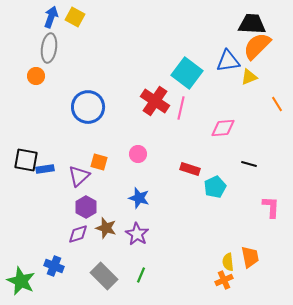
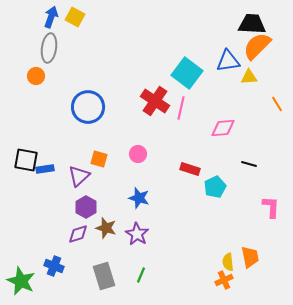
yellow triangle: rotated 18 degrees clockwise
orange square: moved 3 px up
gray rectangle: rotated 28 degrees clockwise
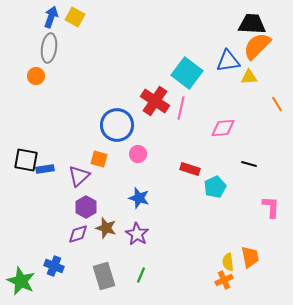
blue circle: moved 29 px right, 18 px down
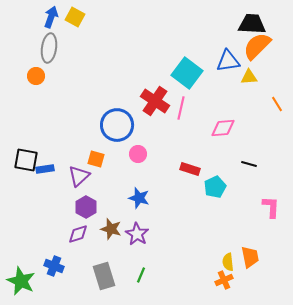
orange square: moved 3 px left
brown star: moved 5 px right, 1 px down
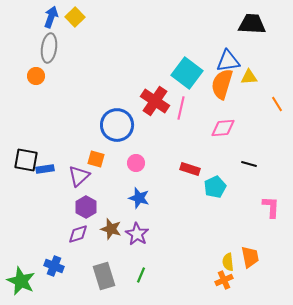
yellow square: rotated 18 degrees clockwise
orange semicircle: moved 35 px left, 38 px down; rotated 28 degrees counterclockwise
pink circle: moved 2 px left, 9 px down
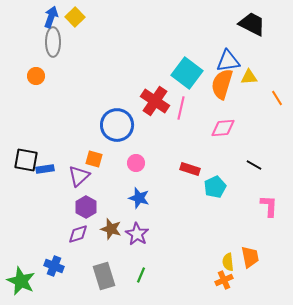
black trapezoid: rotated 24 degrees clockwise
gray ellipse: moved 4 px right, 6 px up; rotated 8 degrees counterclockwise
orange line: moved 6 px up
orange square: moved 2 px left
black line: moved 5 px right, 1 px down; rotated 14 degrees clockwise
pink L-shape: moved 2 px left, 1 px up
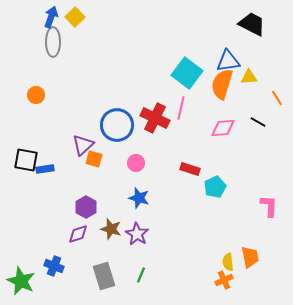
orange circle: moved 19 px down
red cross: moved 17 px down; rotated 8 degrees counterclockwise
black line: moved 4 px right, 43 px up
purple triangle: moved 4 px right, 31 px up
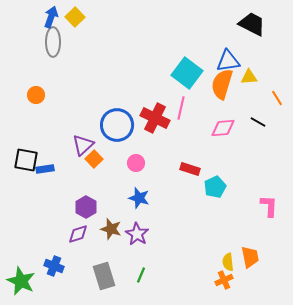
orange square: rotated 30 degrees clockwise
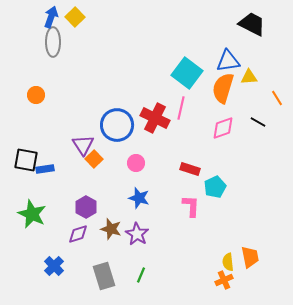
orange semicircle: moved 1 px right, 4 px down
pink diamond: rotated 15 degrees counterclockwise
purple triangle: rotated 20 degrees counterclockwise
pink L-shape: moved 78 px left
blue cross: rotated 24 degrees clockwise
green star: moved 11 px right, 67 px up
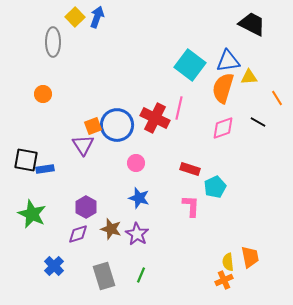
blue arrow: moved 46 px right
cyan square: moved 3 px right, 8 px up
orange circle: moved 7 px right, 1 px up
pink line: moved 2 px left
orange square: moved 1 px left, 33 px up; rotated 24 degrees clockwise
